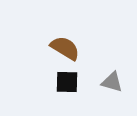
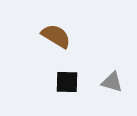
brown semicircle: moved 9 px left, 12 px up
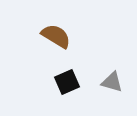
black square: rotated 25 degrees counterclockwise
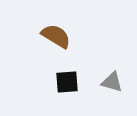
black square: rotated 20 degrees clockwise
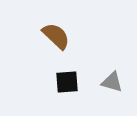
brown semicircle: rotated 12 degrees clockwise
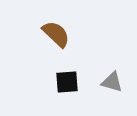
brown semicircle: moved 2 px up
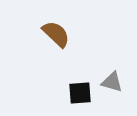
black square: moved 13 px right, 11 px down
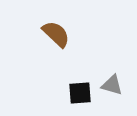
gray triangle: moved 3 px down
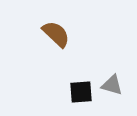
black square: moved 1 px right, 1 px up
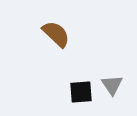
gray triangle: rotated 40 degrees clockwise
